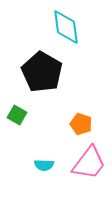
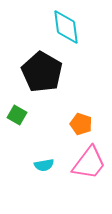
cyan semicircle: rotated 12 degrees counterclockwise
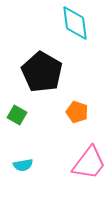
cyan diamond: moved 9 px right, 4 px up
orange pentagon: moved 4 px left, 12 px up
cyan semicircle: moved 21 px left
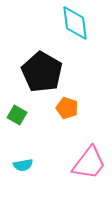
orange pentagon: moved 10 px left, 4 px up
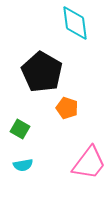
green square: moved 3 px right, 14 px down
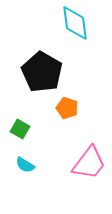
cyan semicircle: moved 2 px right; rotated 42 degrees clockwise
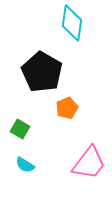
cyan diamond: moved 3 px left; rotated 15 degrees clockwise
orange pentagon: rotated 30 degrees clockwise
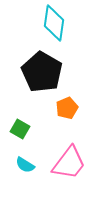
cyan diamond: moved 18 px left
pink trapezoid: moved 20 px left
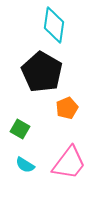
cyan diamond: moved 2 px down
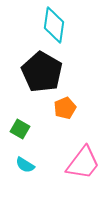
orange pentagon: moved 2 px left
pink trapezoid: moved 14 px right
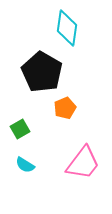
cyan diamond: moved 13 px right, 3 px down
green square: rotated 30 degrees clockwise
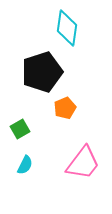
black pentagon: rotated 24 degrees clockwise
cyan semicircle: rotated 96 degrees counterclockwise
